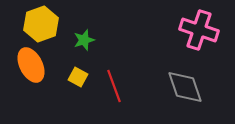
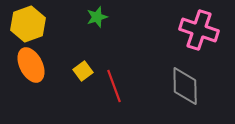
yellow hexagon: moved 13 px left
green star: moved 13 px right, 23 px up
yellow square: moved 5 px right, 6 px up; rotated 24 degrees clockwise
gray diamond: moved 1 px up; rotated 18 degrees clockwise
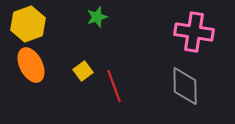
pink cross: moved 5 px left, 2 px down; rotated 9 degrees counterclockwise
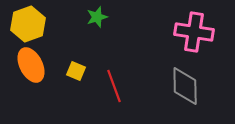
yellow square: moved 7 px left; rotated 30 degrees counterclockwise
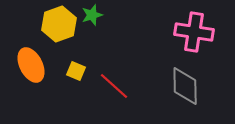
green star: moved 5 px left, 2 px up
yellow hexagon: moved 31 px right
red line: rotated 28 degrees counterclockwise
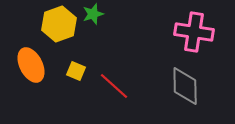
green star: moved 1 px right, 1 px up
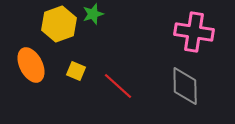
red line: moved 4 px right
